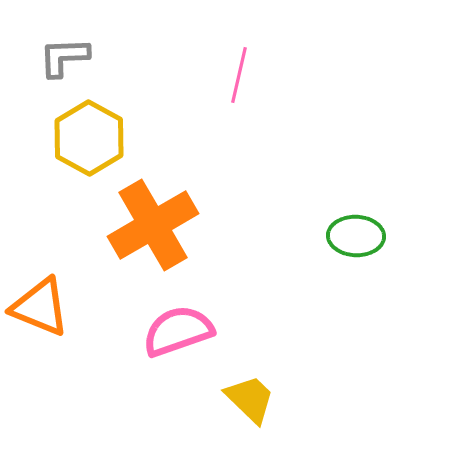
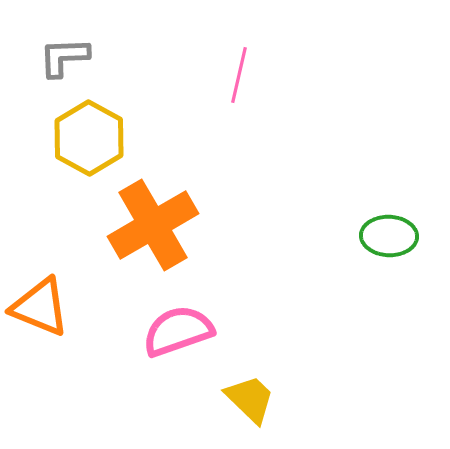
green ellipse: moved 33 px right
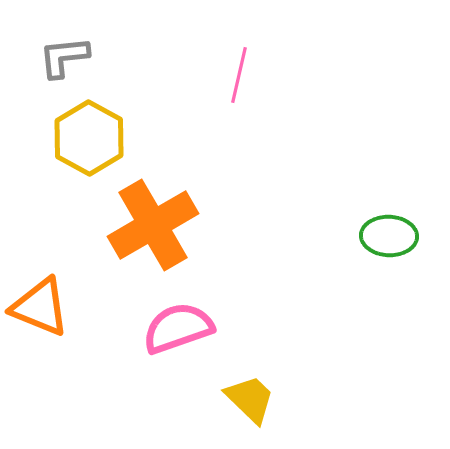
gray L-shape: rotated 4 degrees counterclockwise
pink semicircle: moved 3 px up
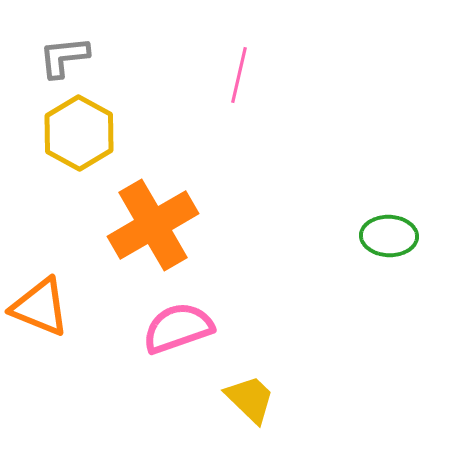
yellow hexagon: moved 10 px left, 5 px up
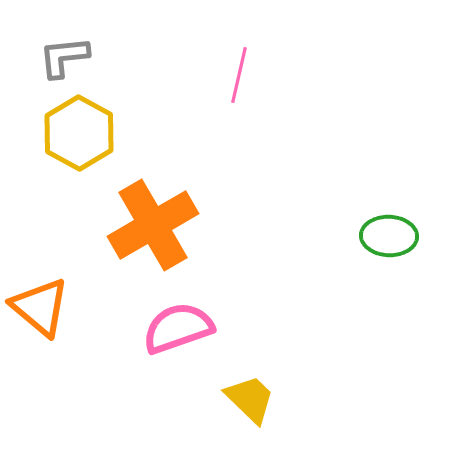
orange triangle: rotated 18 degrees clockwise
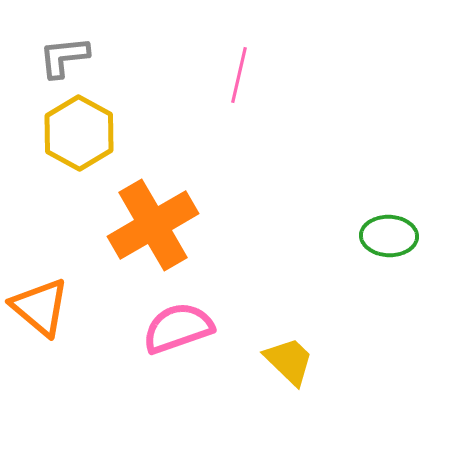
yellow trapezoid: moved 39 px right, 38 px up
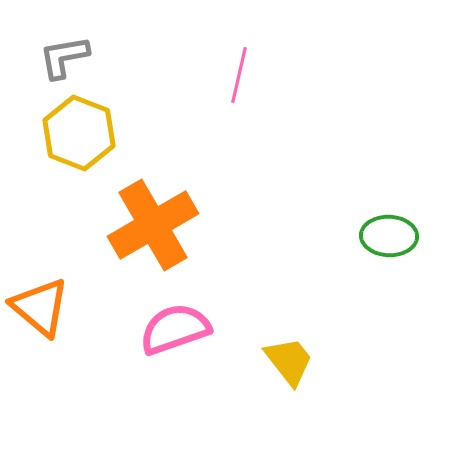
gray L-shape: rotated 4 degrees counterclockwise
yellow hexagon: rotated 8 degrees counterclockwise
pink semicircle: moved 3 px left, 1 px down
yellow trapezoid: rotated 8 degrees clockwise
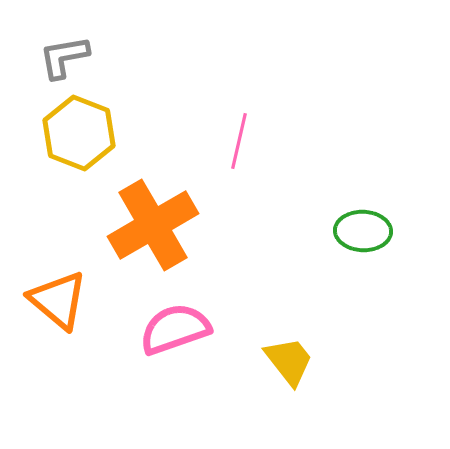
pink line: moved 66 px down
green ellipse: moved 26 px left, 5 px up
orange triangle: moved 18 px right, 7 px up
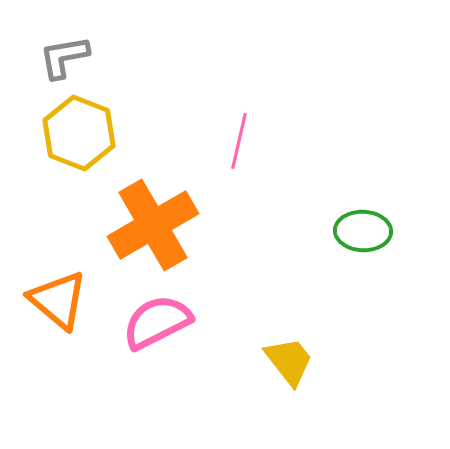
pink semicircle: moved 18 px left, 7 px up; rotated 8 degrees counterclockwise
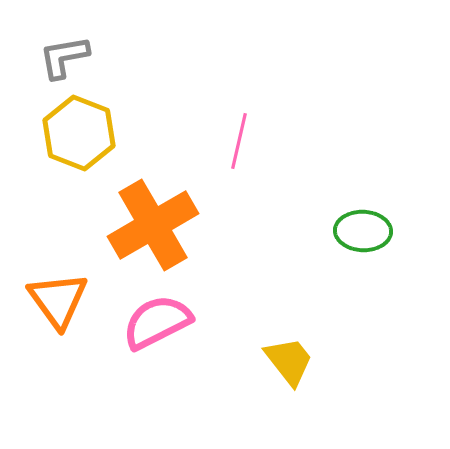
orange triangle: rotated 14 degrees clockwise
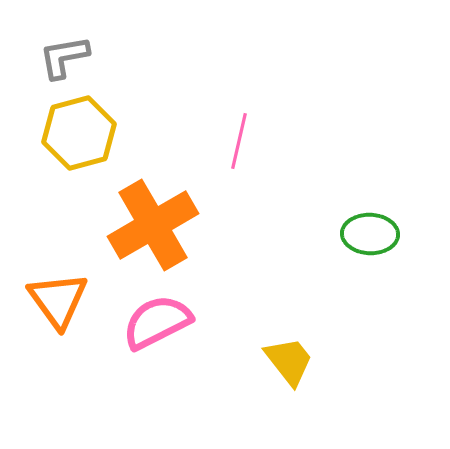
yellow hexagon: rotated 24 degrees clockwise
green ellipse: moved 7 px right, 3 px down
